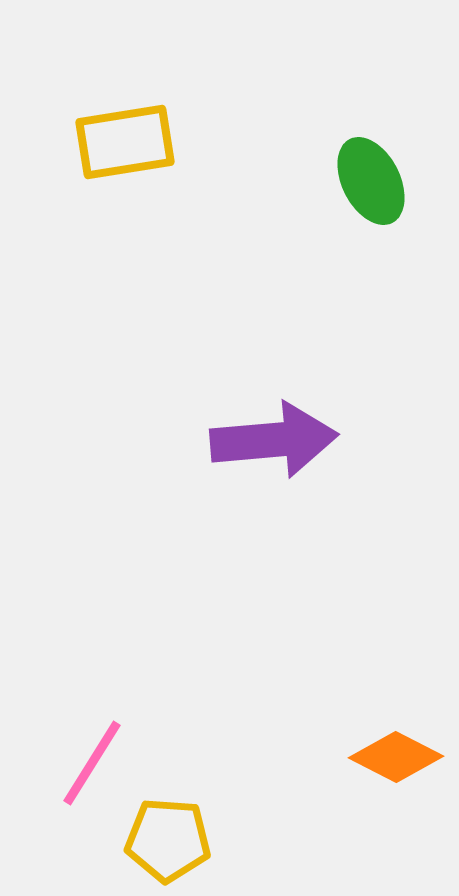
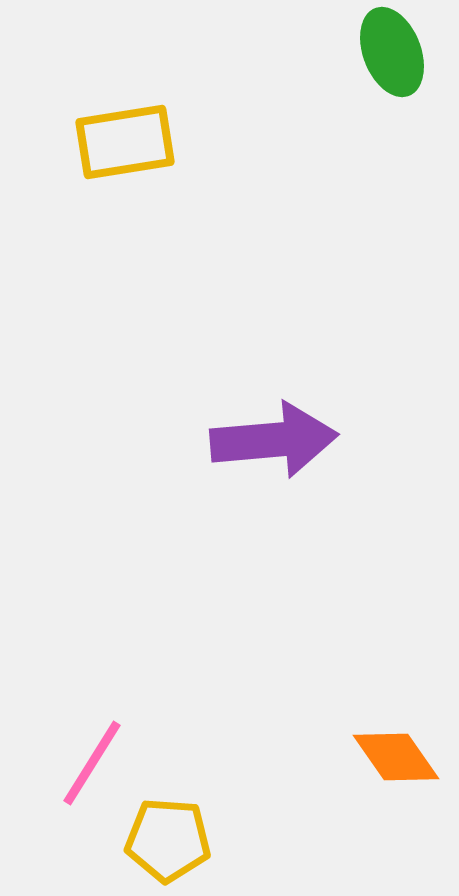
green ellipse: moved 21 px right, 129 px up; rotated 6 degrees clockwise
orange diamond: rotated 28 degrees clockwise
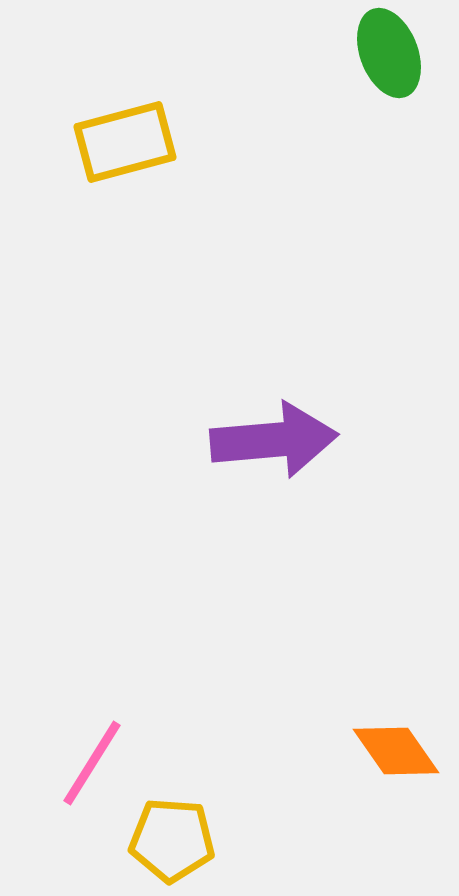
green ellipse: moved 3 px left, 1 px down
yellow rectangle: rotated 6 degrees counterclockwise
orange diamond: moved 6 px up
yellow pentagon: moved 4 px right
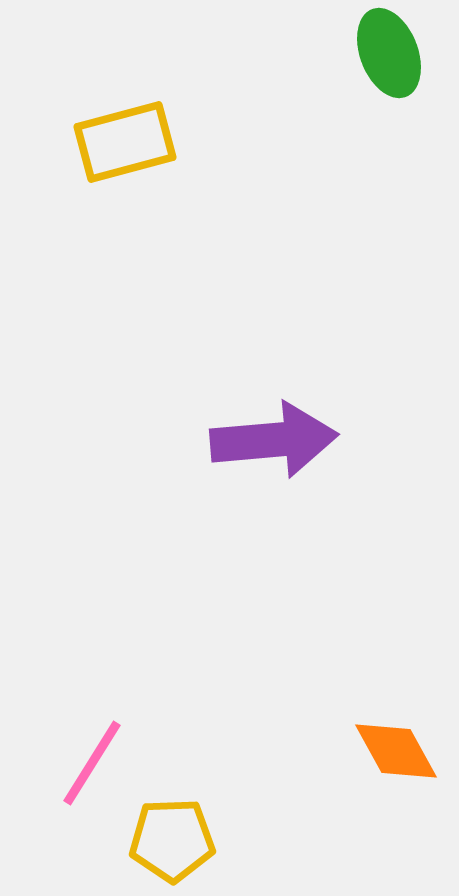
orange diamond: rotated 6 degrees clockwise
yellow pentagon: rotated 6 degrees counterclockwise
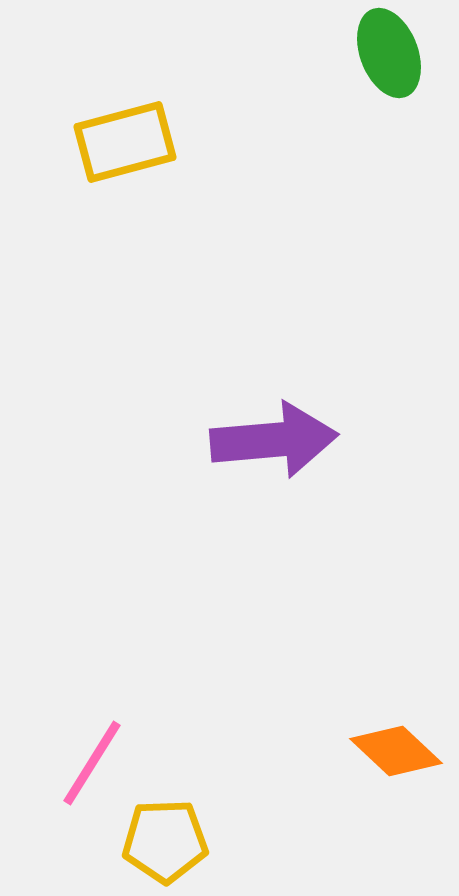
orange diamond: rotated 18 degrees counterclockwise
yellow pentagon: moved 7 px left, 1 px down
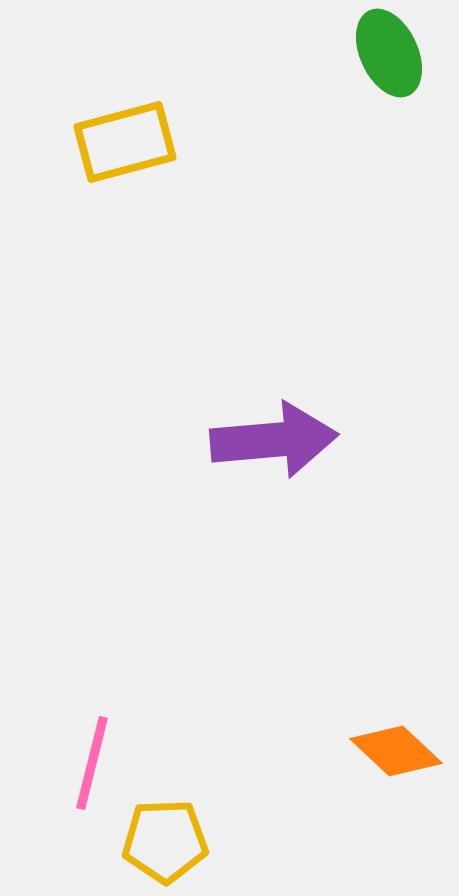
green ellipse: rotated 4 degrees counterclockwise
pink line: rotated 18 degrees counterclockwise
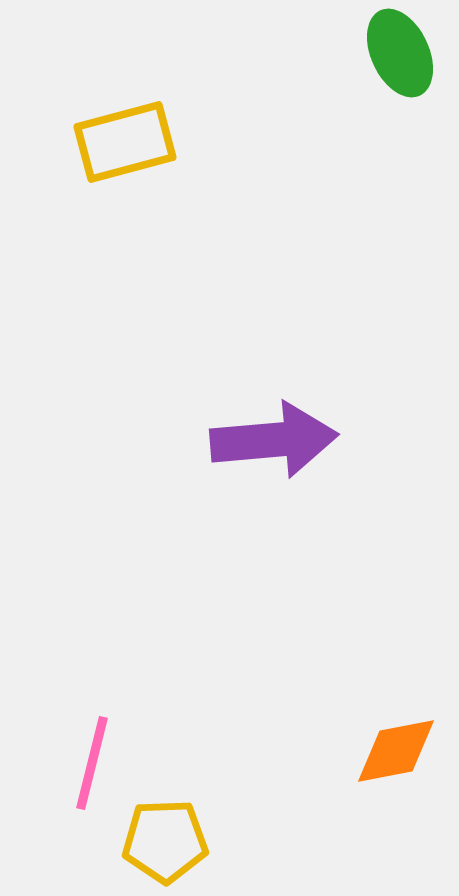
green ellipse: moved 11 px right
orange diamond: rotated 54 degrees counterclockwise
